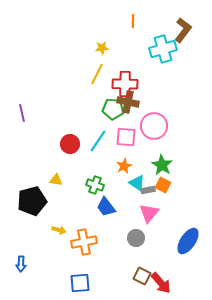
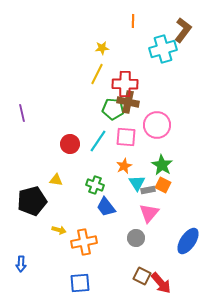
pink circle: moved 3 px right, 1 px up
cyan triangle: rotated 24 degrees clockwise
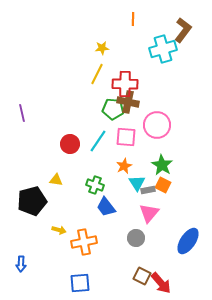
orange line: moved 2 px up
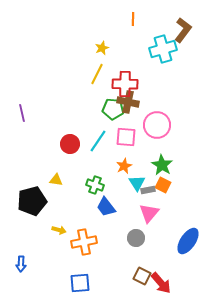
yellow star: rotated 16 degrees counterclockwise
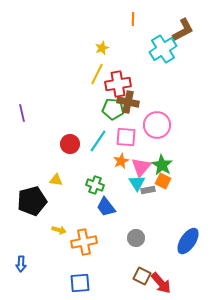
brown L-shape: rotated 25 degrees clockwise
cyan cross: rotated 16 degrees counterclockwise
red cross: moved 7 px left; rotated 10 degrees counterclockwise
orange star: moved 3 px left, 5 px up
orange square: moved 4 px up
pink triangle: moved 8 px left, 46 px up
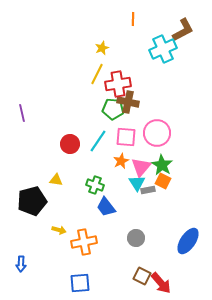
cyan cross: rotated 8 degrees clockwise
pink circle: moved 8 px down
